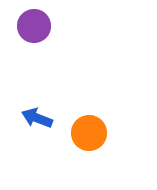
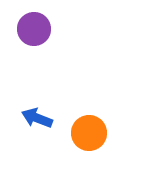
purple circle: moved 3 px down
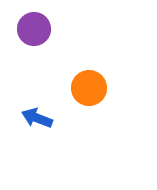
orange circle: moved 45 px up
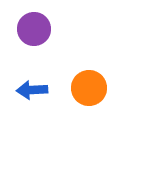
blue arrow: moved 5 px left, 28 px up; rotated 24 degrees counterclockwise
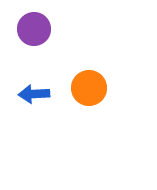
blue arrow: moved 2 px right, 4 px down
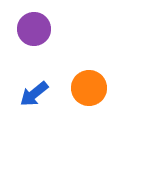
blue arrow: rotated 36 degrees counterclockwise
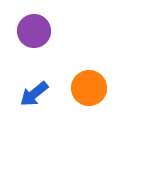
purple circle: moved 2 px down
